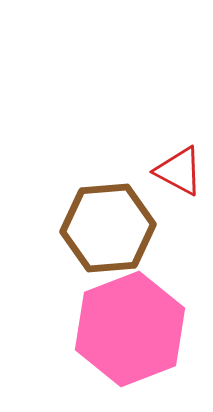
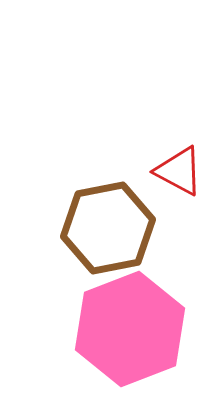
brown hexagon: rotated 6 degrees counterclockwise
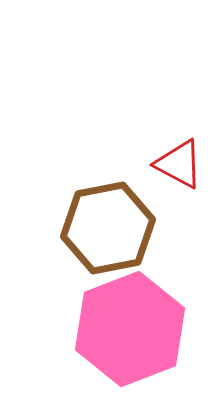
red triangle: moved 7 px up
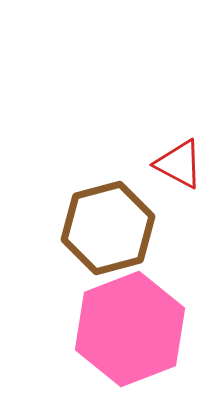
brown hexagon: rotated 4 degrees counterclockwise
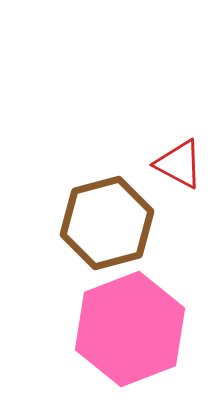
brown hexagon: moved 1 px left, 5 px up
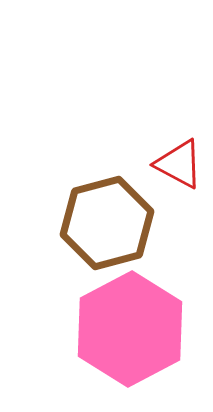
pink hexagon: rotated 7 degrees counterclockwise
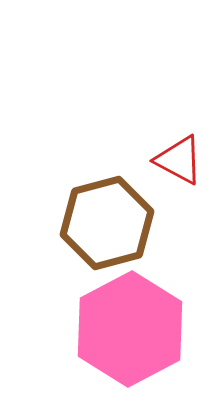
red triangle: moved 4 px up
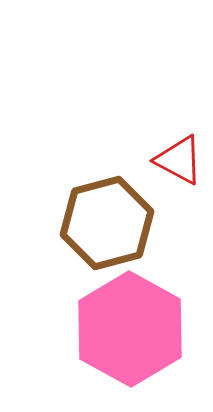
pink hexagon: rotated 3 degrees counterclockwise
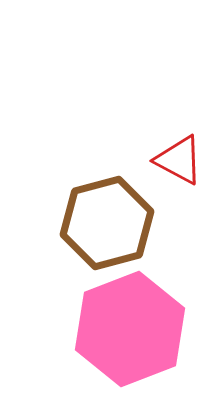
pink hexagon: rotated 10 degrees clockwise
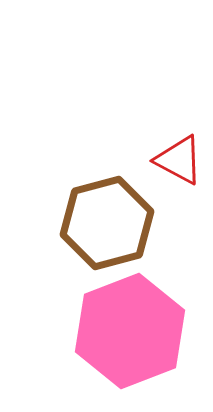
pink hexagon: moved 2 px down
